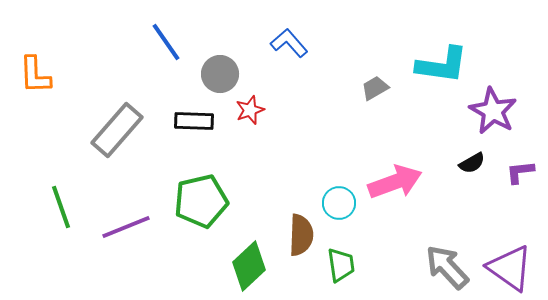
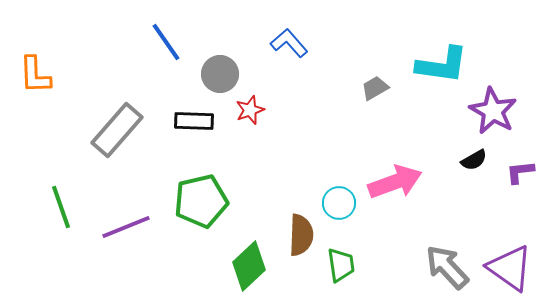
black semicircle: moved 2 px right, 3 px up
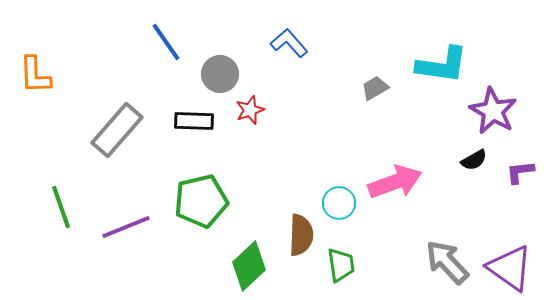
gray arrow: moved 5 px up
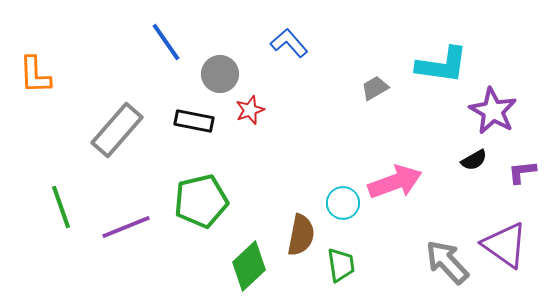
black rectangle: rotated 9 degrees clockwise
purple L-shape: moved 2 px right
cyan circle: moved 4 px right
brown semicircle: rotated 9 degrees clockwise
purple triangle: moved 5 px left, 23 px up
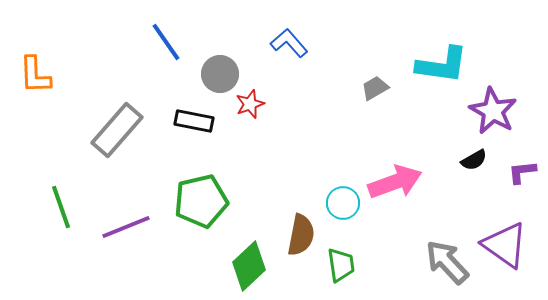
red star: moved 6 px up
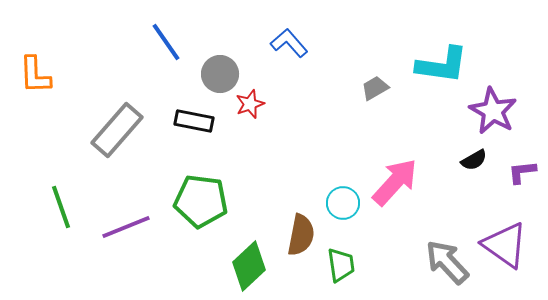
pink arrow: rotated 28 degrees counterclockwise
green pentagon: rotated 20 degrees clockwise
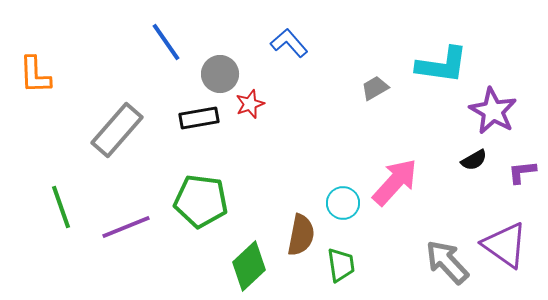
black rectangle: moved 5 px right, 3 px up; rotated 21 degrees counterclockwise
